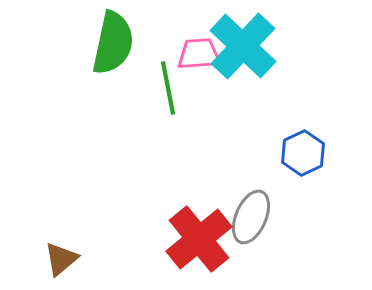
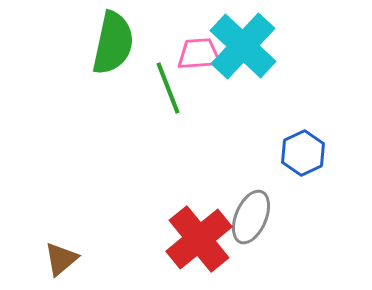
green line: rotated 10 degrees counterclockwise
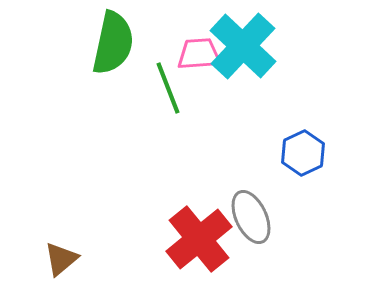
gray ellipse: rotated 48 degrees counterclockwise
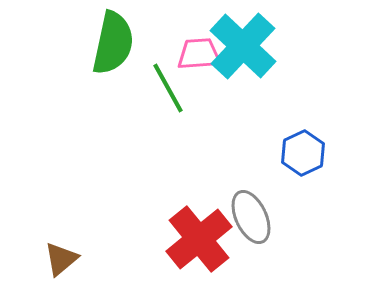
green line: rotated 8 degrees counterclockwise
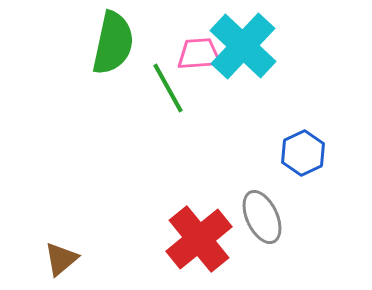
gray ellipse: moved 11 px right
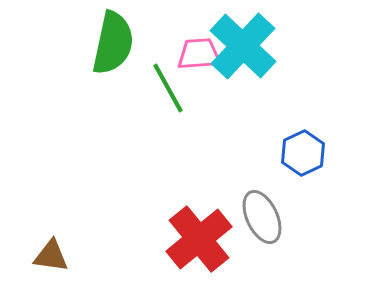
brown triangle: moved 10 px left, 3 px up; rotated 48 degrees clockwise
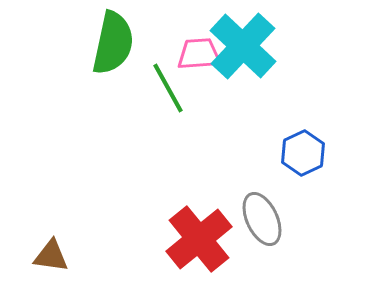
gray ellipse: moved 2 px down
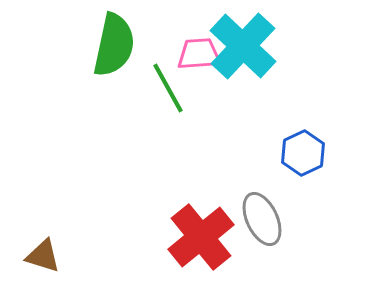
green semicircle: moved 1 px right, 2 px down
red cross: moved 2 px right, 2 px up
brown triangle: moved 8 px left; rotated 9 degrees clockwise
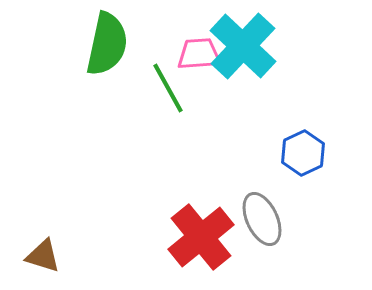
green semicircle: moved 7 px left, 1 px up
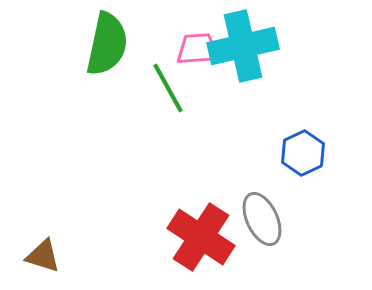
cyan cross: rotated 34 degrees clockwise
pink trapezoid: moved 1 px left, 5 px up
red cross: rotated 18 degrees counterclockwise
